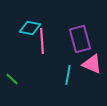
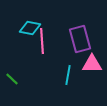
pink triangle: rotated 25 degrees counterclockwise
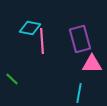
cyan line: moved 11 px right, 18 px down
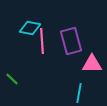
purple rectangle: moved 9 px left, 2 px down
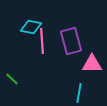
cyan diamond: moved 1 px right, 1 px up
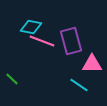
pink line: rotated 65 degrees counterclockwise
cyan line: moved 8 px up; rotated 66 degrees counterclockwise
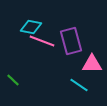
green line: moved 1 px right, 1 px down
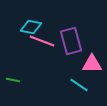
green line: rotated 32 degrees counterclockwise
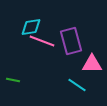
cyan diamond: rotated 20 degrees counterclockwise
cyan line: moved 2 px left
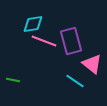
cyan diamond: moved 2 px right, 3 px up
pink line: moved 2 px right
pink triangle: rotated 40 degrees clockwise
cyan line: moved 2 px left, 4 px up
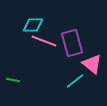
cyan diamond: moved 1 px down; rotated 10 degrees clockwise
purple rectangle: moved 1 px right, 2 px down
cyan line: rotated 72 degrees counterclockwise
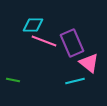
purple rectangle: rotated 8 degrees counterclockwise
pink triangle: moved 3 px left, 1 px up
cyan line: rotated 24 degrees clockwise
